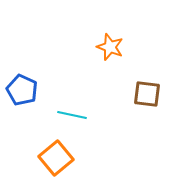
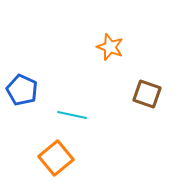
brown square: rotated 12 degrees clockwise
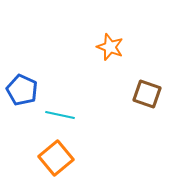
cyan line: moved 12 px left
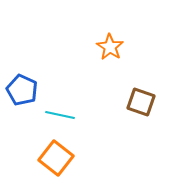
orange star: rotated 12 degrees clockwise
brown square: moved 6 px left, 8 px down
orange square: rotated 12 degrees counterclockwise
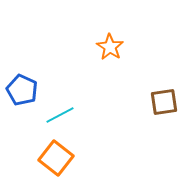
brown square: moved 23 px right; rotated 28 degrees counterclockwise
cyan line: rotated 40 degrees counterclockwise
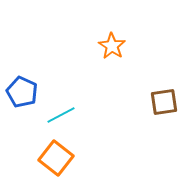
orange star: moved 2 px right, 1 px up
blue pentagon: moved 2 px down
cyan line: moved 1 px right
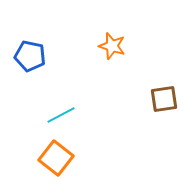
orange star: rotated 16 degrees counterclockwise
blue pentagon: moved 8 px right, 36 px up; rotated 12 degrees counterclockwise
brown square: moved 3 px up
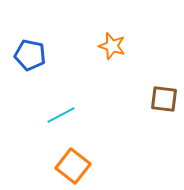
blue pentagon: moved 1 px up
brown square: rotated 16 degrees clockwise
orange square: moved 17 px right, 8 px down
